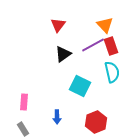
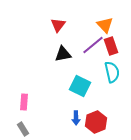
purple line: rotated 10 degrees counterclockwise
black triangle: rotated 24 degrees clockwise
blue arrow: moved 19 px right, 1 px down
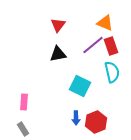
orange triangle: moved 2 px up; rotated 24 degrees counterclockwise
black triangle: moved 5 px left
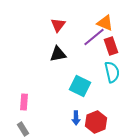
purple line: moved 1 px right, 8 px up
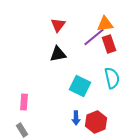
orange triangle: moved 1 px down; rotated 30 degrees counterclockwise
red rectangle: moved 2 px left, 2 px up
cyan semicircle: moved 6 px down
gray rectangle: moved 1 px left, 1 px down
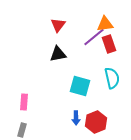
cyan square: rotated 10 degrees counterclockwise
gray rectangle: rotated 48 degrees clockwise
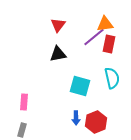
red rectangle: rotated 30 degrees clockwise
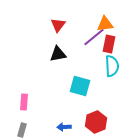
cyan semicircle: moved 12 px up; rotated 10 degrees clockwise
blue arrow: moved 12 px left, 9 px down; rotated 88 degrees clockwise
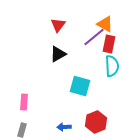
orange triangle: rotated 36 degrees clockwise
black triangle: rotated 18 degrees counterclockwise
